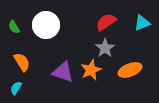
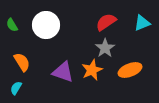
green semicircle: moved 2 px left, 2 px up
orange star: moved 1 px right
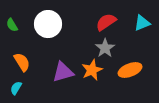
white circle: moved 2 px right, 1 px up
purple triangle: rotated 35 degrees counterclockwise
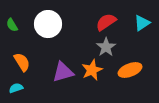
cyan triangle: rotated 12 degrees counterclockwise
gray star: moved 1 px right, 1 px up
cyan semicircle: rotated 40 degrees clockwise
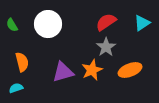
orange semicircle: rotated 18 degrees clockwise
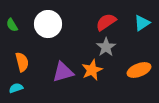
orange ellipse: moved 9 px right
